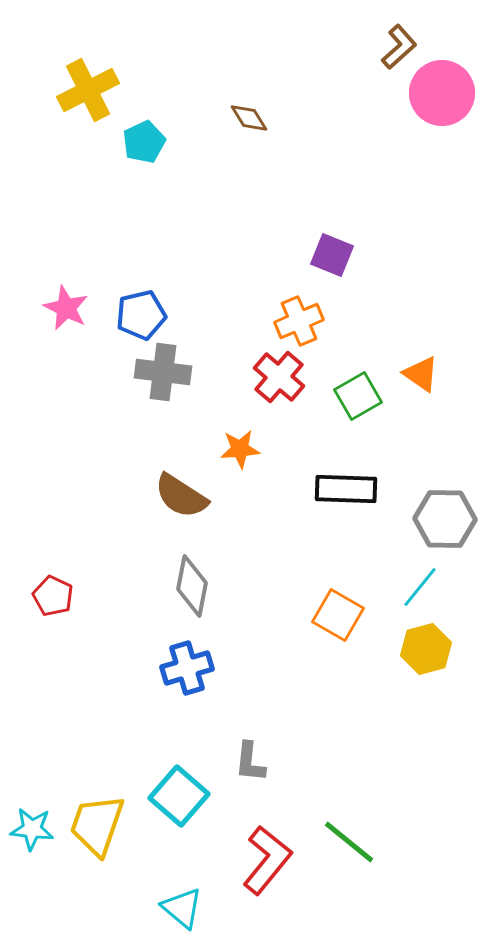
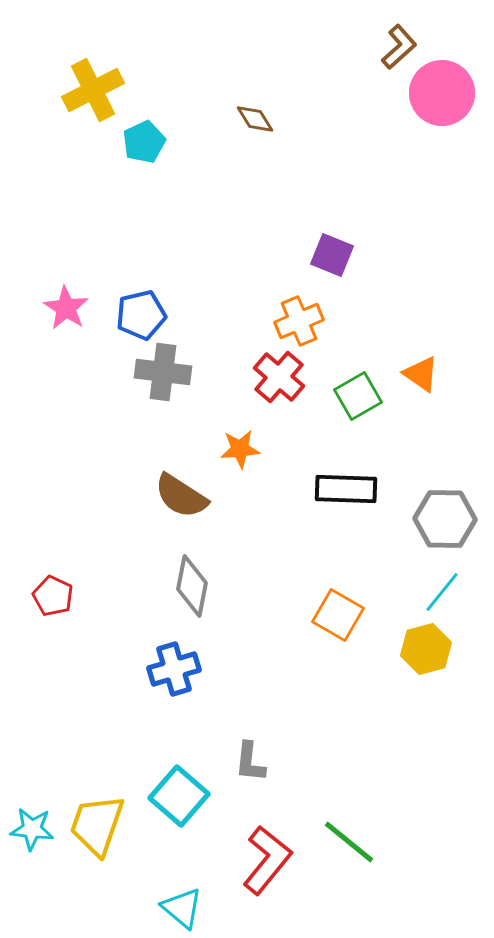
yellow cross: moved 5 px right
brown diamond: moved 6 px right, 1 px down
pink star: rotated 6 degrees clockwise
cyan line: moved 22 px right, 5 px down
blue cross: moved 13 px left, 1 px down
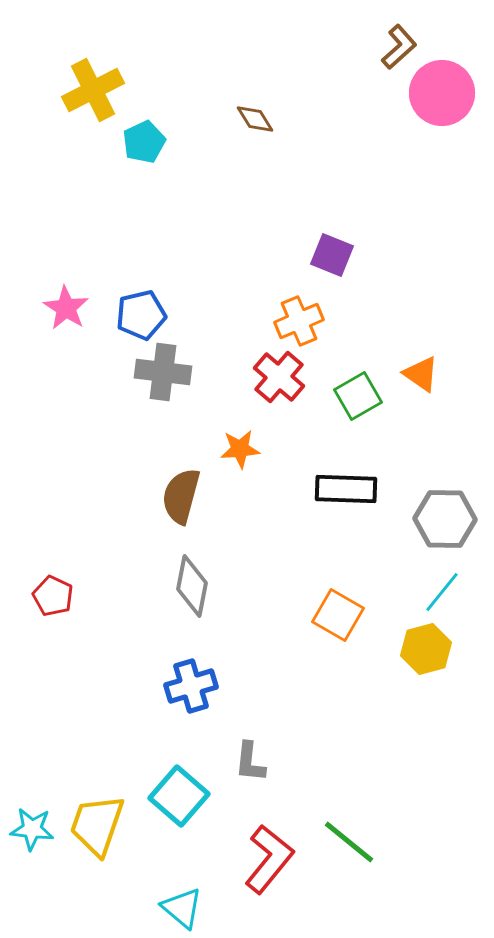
brown semicircle: rotated 72 degrees clockwise
blue cross: moved 17 px right, 17 px down
red L-shape: moved 2 px right, 1 px up
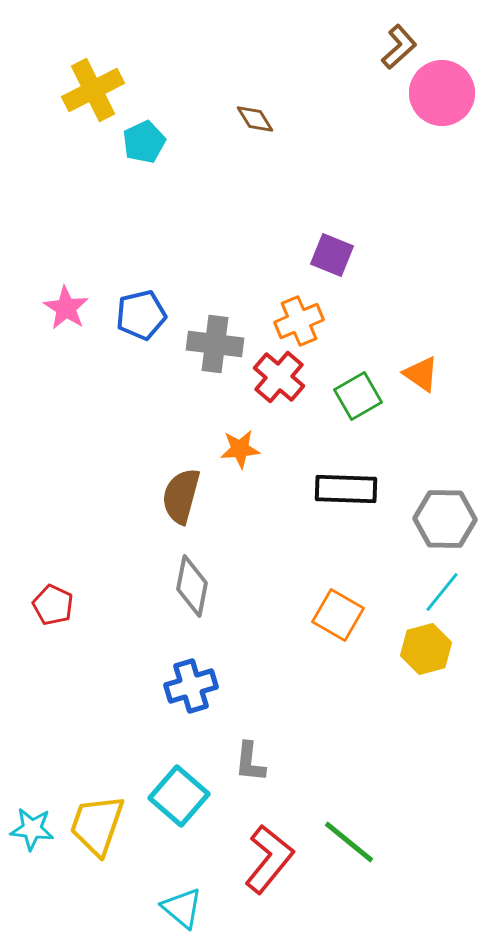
gray cross: moved 52 px right, 28 px up
red pentagon: moved 9 px down
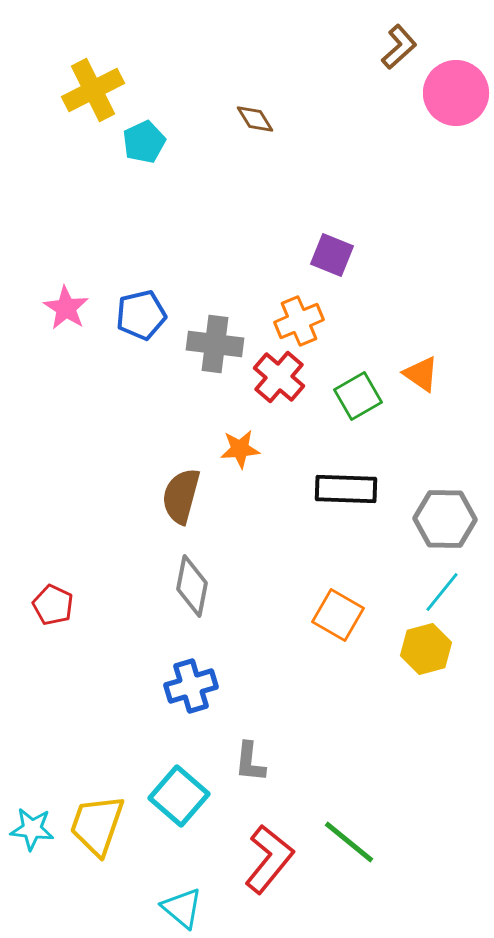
pink circle: moved 14 px right
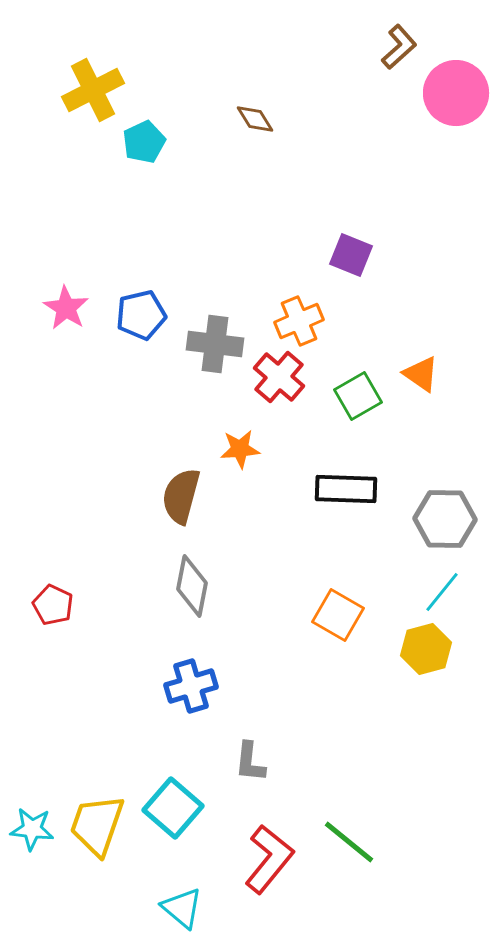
purple square: moved 19 px right
cyan square: moved 6 px left, 12 px down
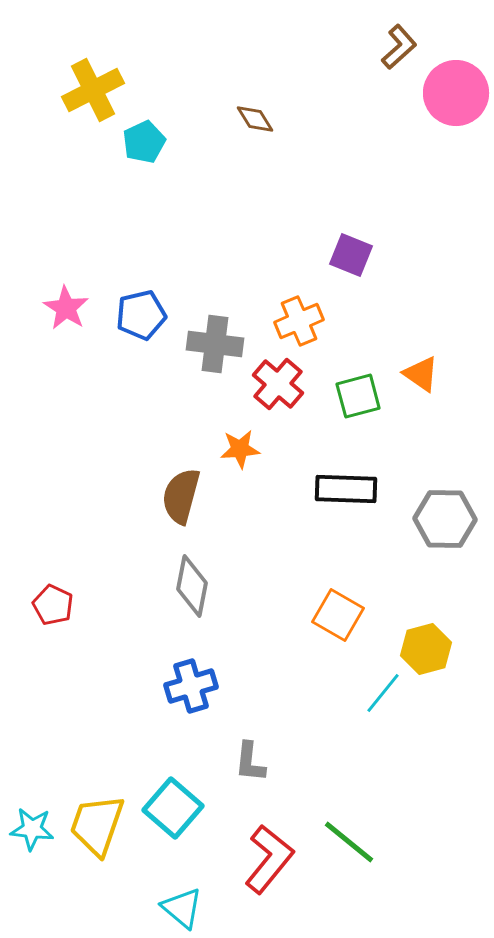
red cross: moved 1 px left, 7 px down
green square: rotated 15 degrees clockwise
cyan line: moved 59 px left, 101 px down
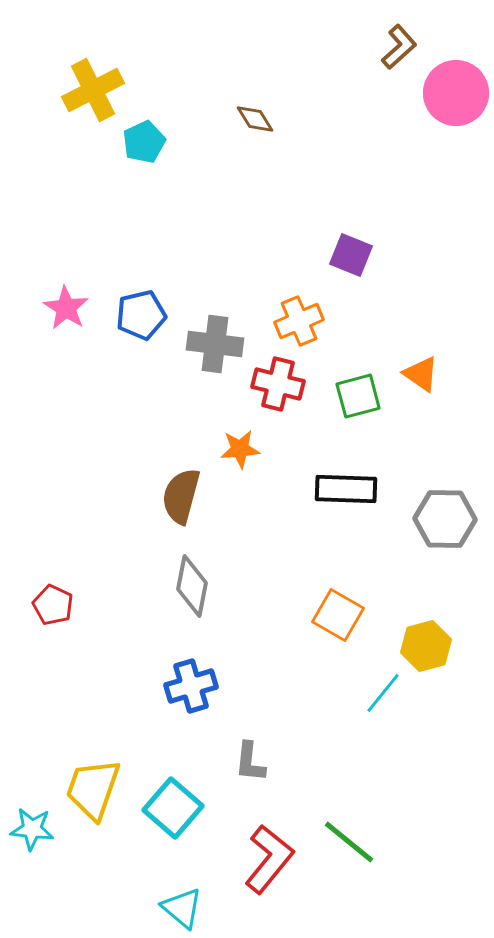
red cross: rotated 27 degrees counterclockwise
yellow hexagon: moved 3 px up
yellow trapezoid: moved 4 px left, 36 px up
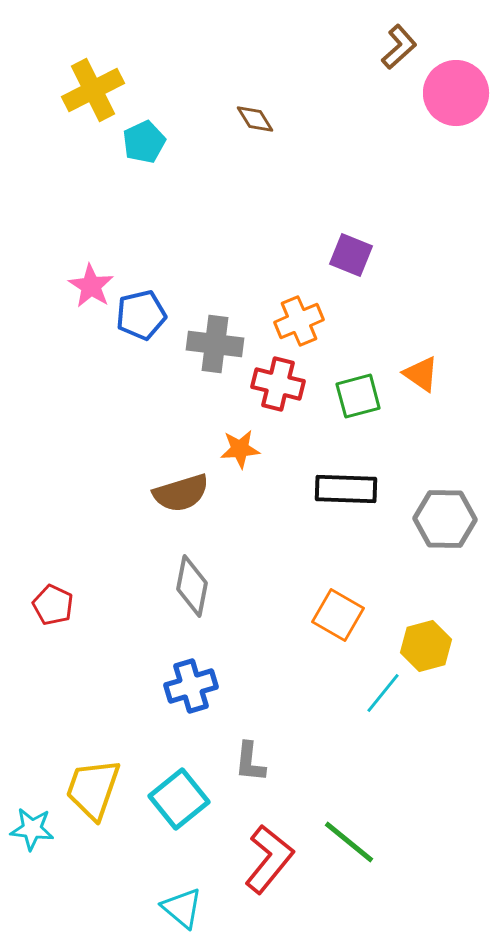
pink star: moved 25 px right, 22 px up
brown semicircle: moved 3 px up; rotated 122 degrees counterclockwise
cyan square: moved 6 px right, 9 px up; rotated 10 degrees clockwise
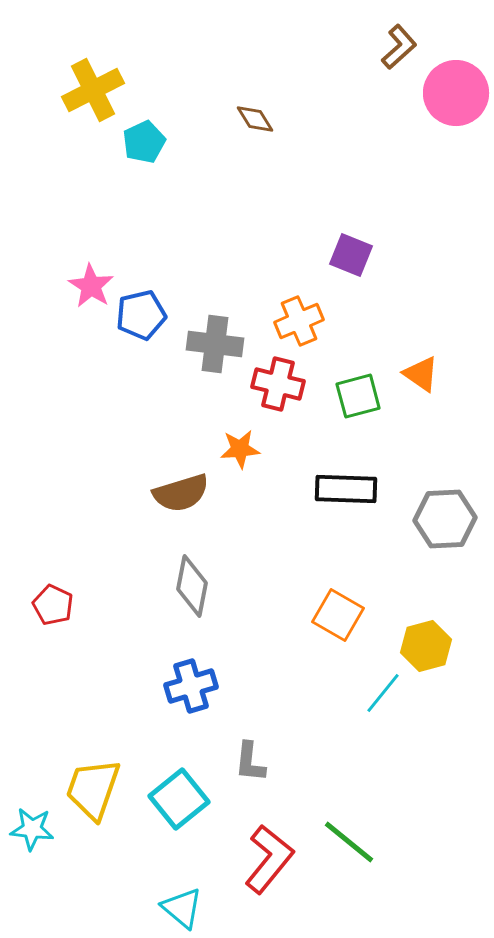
gray hexagon: rotated 4 degrees counterclockwise
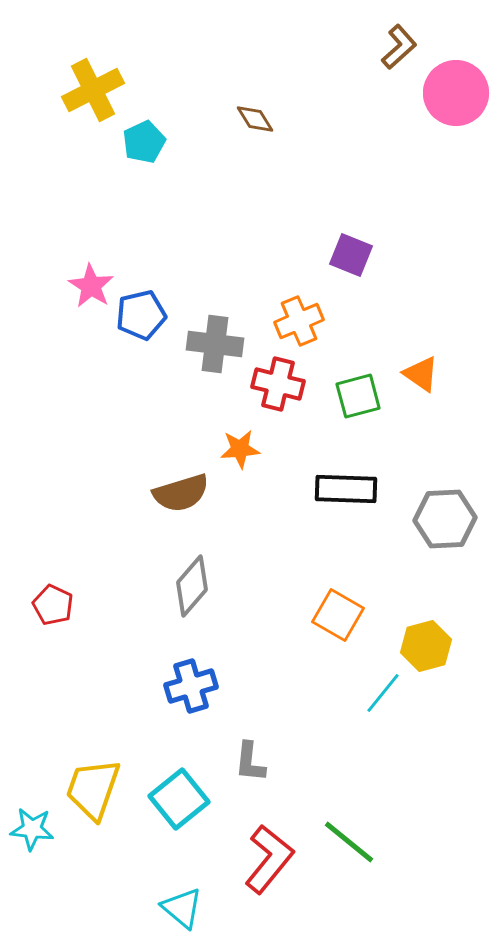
gray diamond: rotated 30 degrees clockwise
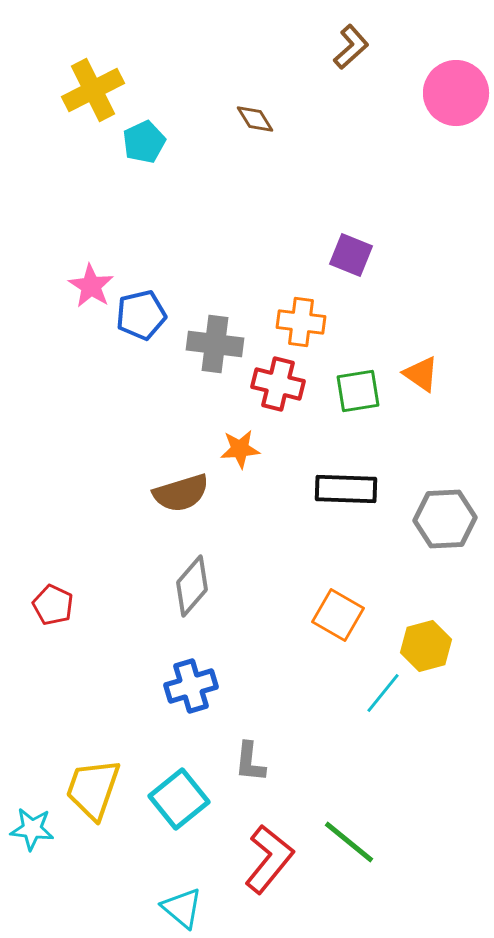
brown L-shape: moved 48 px left
orange cross: moved 2 px right, 1 px down; rotated 30 degrees clockwise
green square: moved 5 px up; rotated 6 degrees clockwise
